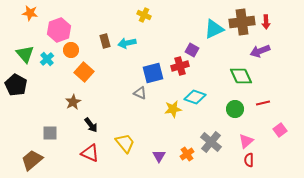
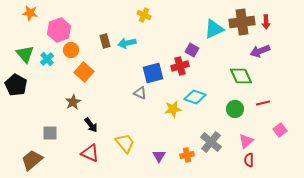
orange cross: moved 1 px down; rotated 24 degrees clockwise
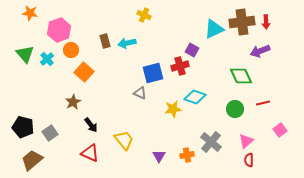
black pentagon: moved 7 px right, 42 px down; rotated 15 degrees counterclockwise
gray square: rotated 35 degrees counterclockwise
yellow trapezoid: moved 1 px left, 3 px up
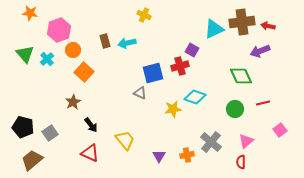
red arrow: moved 2 px right, 4 px down; rotated 104 degrees clockwise
orange circle: moved 2 px right
yellow trapezoid: moved 1 px right
red semicircle: moved 8 px left, 2 px down
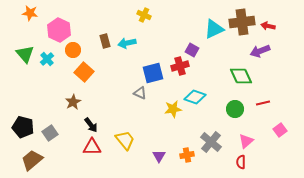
pink hexagon: rotated 15 degrees counterclockwise
red triangle: moved 2 px right, 6 px up; rotated 24 degrees counterclockwise
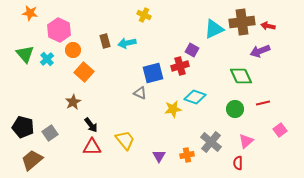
red semicircle: moved 3 px left, 1 px down
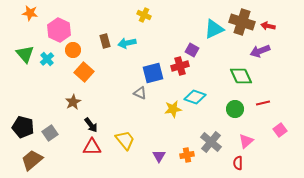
brown cross: rotated 25 degrees clockwise
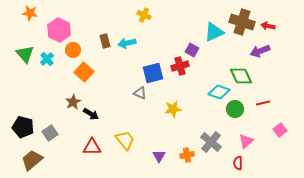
cyan triangle: moved 3 px down
cyan diamond: moved 24 px right, 5 px up
black arrow: moved 11 px up; rotated 21 degrees counterclockwise
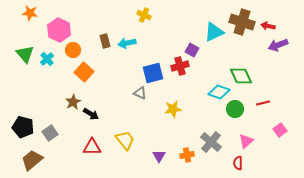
purple arrow: moved 18 px right, 6 px up
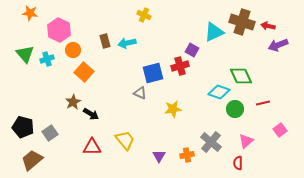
cyan cross: rotated 24 degrees clockwise
